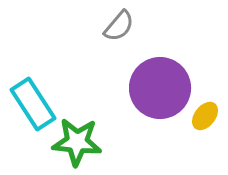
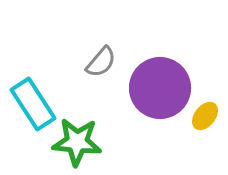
gray semicircle: moved 18 px left, 36 px down
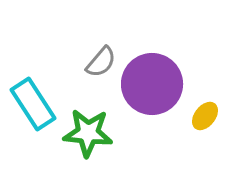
purple circle: moved 8 px left, 4 px up
green star: moved 11 px right, 9 px up
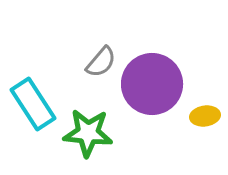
yellow ellipse: rotated 44 degrees clockwise
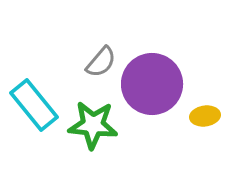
cyan rectangle: moved 1 px right, 1 px down; rotated 6 degrees counterclockwise
green star: moved 5 px right, 8 px up
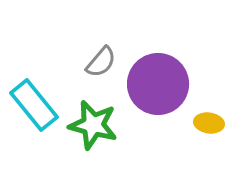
purple circle: moved 6 px right
yellow ellipse: moved 4 px right, 7 px down; rotated 16 degrees clockwise
green star: rotated 9 degrees clockwise
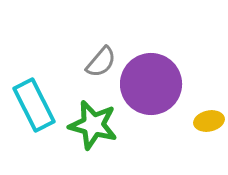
purple circle: moved 7 px left
cyan rectangle: rotated 12 degrees clockwise
yellow ellipse: moved 2 px up; rotated 20 degrees counterclockwise
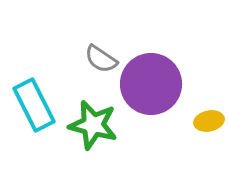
gray semicircle: moved 3 px up; rotated 84 degrees clockwise
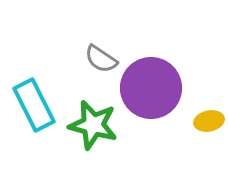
purple circle: moved 4 px down
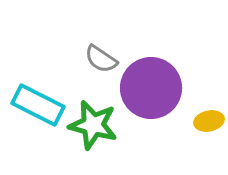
cyan rectangle: moved 4 px right; rotated 36 degrees counterclockwise
